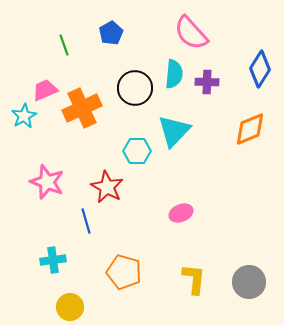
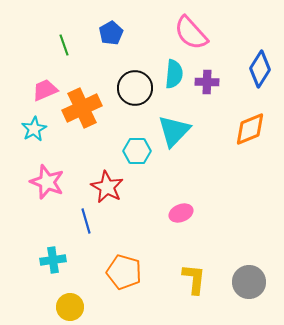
cyan star: moved 10 px right, 13 px down
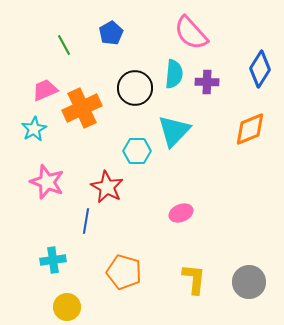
green line: rotated 10 degrees counterclockwise
blue line: rotated 25 degrees clockwise
yellow circle: moved 3 px left
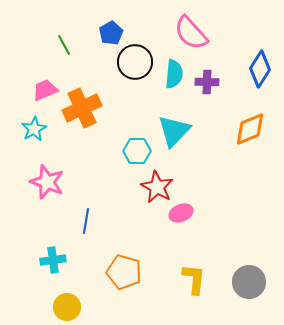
black circle: moved 26 px up
red star: moved 50 px right
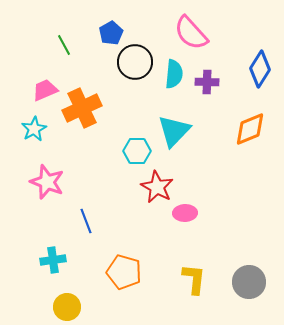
pink ellipse: moved 4 px right; rotated 20 degrees clockwise
blue line: rotated 30 degrees counterclockwise
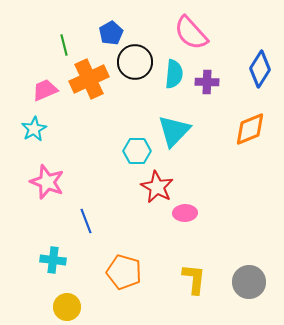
green line: rotated 15 degrees clockwise
orange cross: moved 7 px right, 29 px up
cyan cross: rotated 15 degrees clockwise
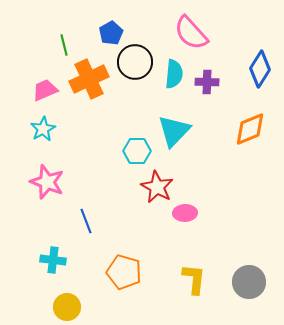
cyan star: moved 9 px right
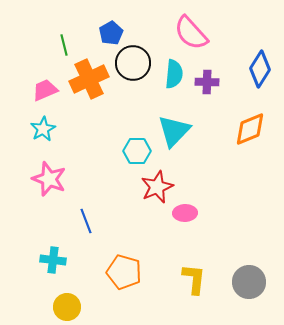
black circle: moved 2 px left, 1 px down
pink star: moved 2 px right, 3 px up
red star: rotated 20 degrees clockwise
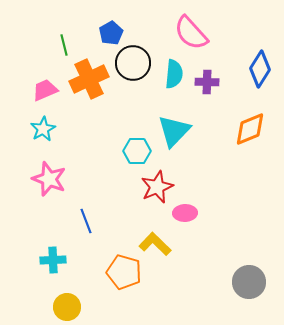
cyan cross: rotated 10 degrees counterclockwise
yellow L-shape: moved 39 px left, 35 px up; rotated 52 degrees counterclockwise
